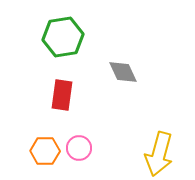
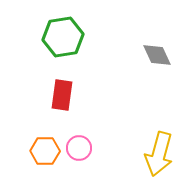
gray diamond: moved 34 px right, 17 px up
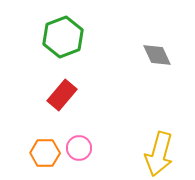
green hexagon: rotated 12 degrees counterclockwise
red rectangle: rotated 32 degrees clockwise
orange hexagon: moved 2 px down
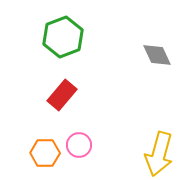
pink circle: moved 3 px up
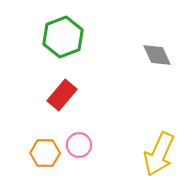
yellow arrow: rotated 9 degrees clockwise
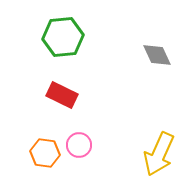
green hexagon: rotated 15 degrees clockwise
red rectangle: rotated 76 degrees clockwise
orange hexagon: rotated 8 degrees clockwise
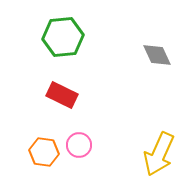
orange hexagon: moved 1 px left, 1 px up
